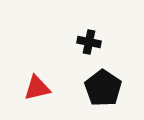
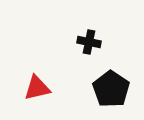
black pentagon: moved 8 px right, 1 px down
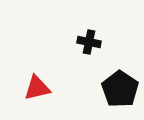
black pentagon: moved 9 px right
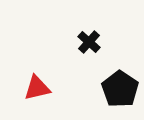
black cross: rotated 30 degrees clockwise
